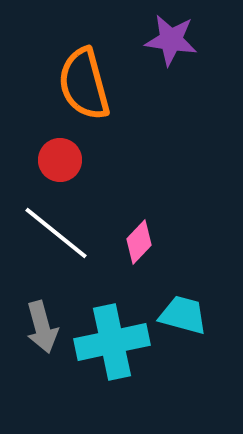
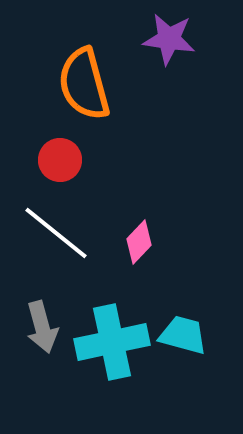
purple star: moved 2 px left, 1 px up
cyan trapezoid: moved 20 px down
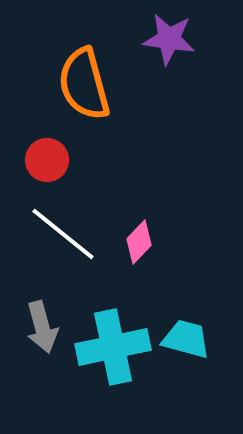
red circle: moved 13 px left
white line: moved 7 px right, 1 px down
cyan trapezoid: moved 3 px right, 4 px down
cyan cross: moved 1 px right, 5 px down
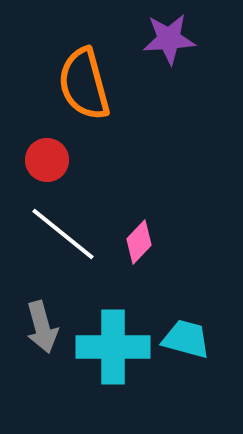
purple star: rotated 12 degrees counterclockwise
cyan cross: rotated 12 degrees clockwise
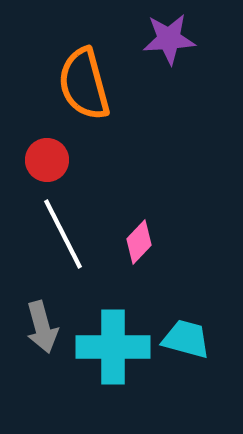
white line: rotated 24 degrees clockwise
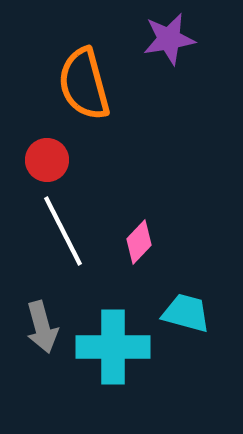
purple star: rotated 6 degrees counterclockwise
white line: moved 3 px up
cyan trapezoid: moved 26 px up
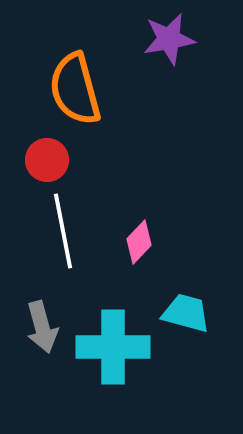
orange semicircle: moved 9 px left, 5 px down
white line: rotated 16 degrees clockwise
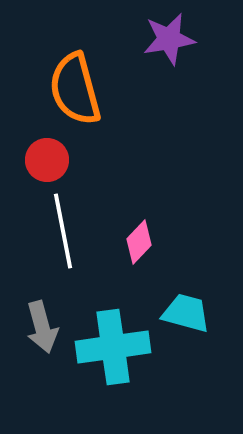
cyan cross: rotated 8 degrees counterclockwise
